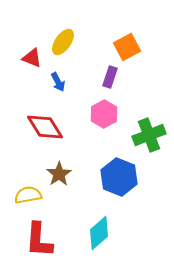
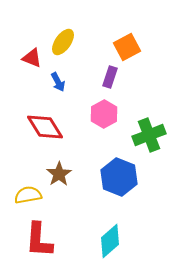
cyan diamond: moved 11 px right, 8 px down
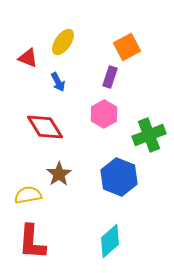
red triangle: moved 4 px left
red L-shape: moved 7 px left, 2 px down
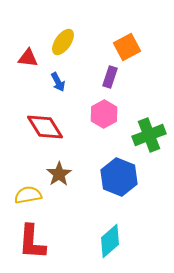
red triangle: rotated 15 degrees counterclockwise
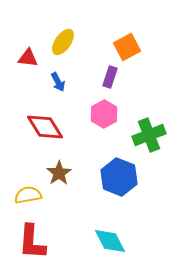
brown star: moved 1 px up
cyan diamond: rotated 76 degrees counterclockwise
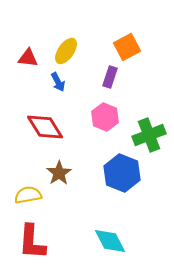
yellow ellipse: moved 3 px right, 9 px down
pink hexagon: moved 1 px right, 3 px down; rotated 8 degrees counterclockwise
blue hexagon: moved 3 px right, 4 px up
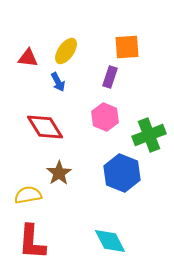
orange square: rotated 24 degrees clockwise
